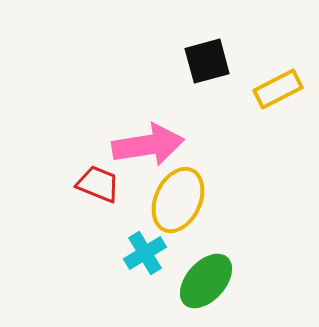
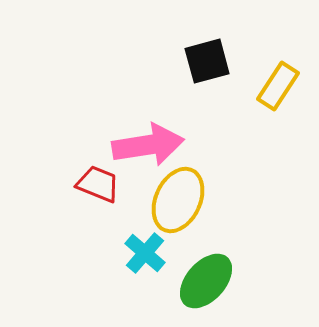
yellow rectangle: moved 3 px up; rotated 30 degrees counterclockwise
cyan cross: rotated 18 degrees counterclockwise
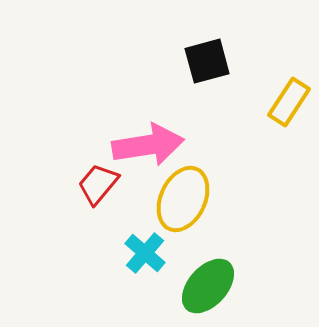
yellow rectangle: moved 11 px right, 16 px down
red trapezoid: rotated 72 degrees counterclockwise
yellow ellipse: moved 5 px right, 1 px up
green ellipse: moved 2 px right, 5 px down
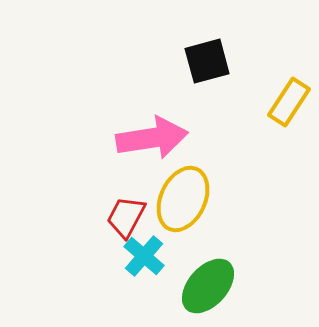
pink arrow: moved 4 px right, 7 px up
red trapezoid: moved 28 px right, 33 px down; rotated 12 degrees counterclockwise
cyan cross: moved 1 px left, 3 px down
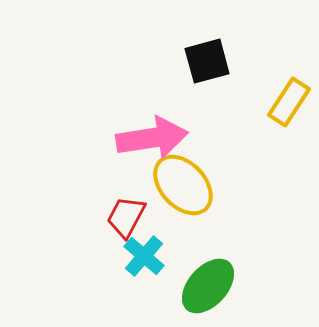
yellow ellipse: moved 14 px up; rotated 68 degrees counterclockwise
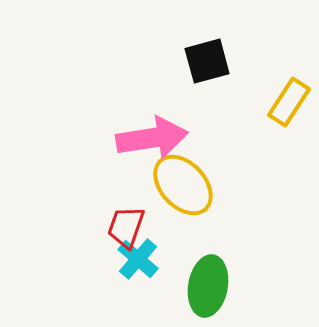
red trapezoid: moved 10 px down; rotated 9 degrees counterclockwise
cyan cross: moved 6 px left, 3 px down
green ellipse: rotated 32 degrees counterclockwise
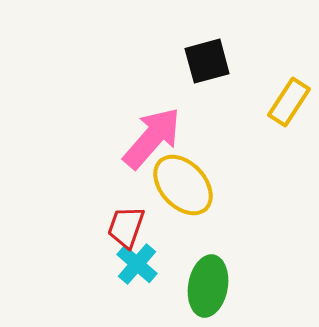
pink arrow: rotated 40 degrees counterclockwise
cyan cross: moved 1 px left, 5 px down
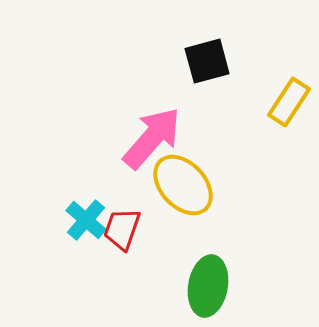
red trapezoid: moved 4 px left, 2 px down
cyan cross: moved 51 px left, 44 px up
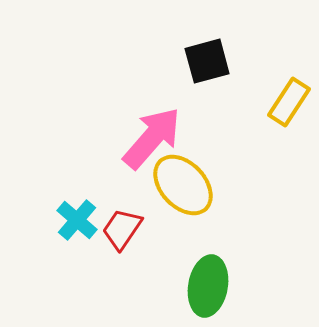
cyan cross: moved 9 px left
red trapezoid: rotated 15 degrees clockwise
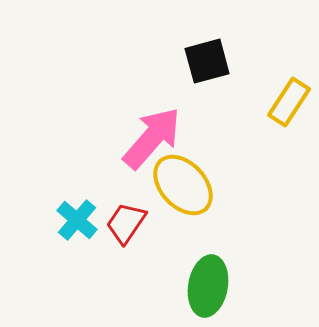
red trapezoid: moved 4 px right, 6 px up
